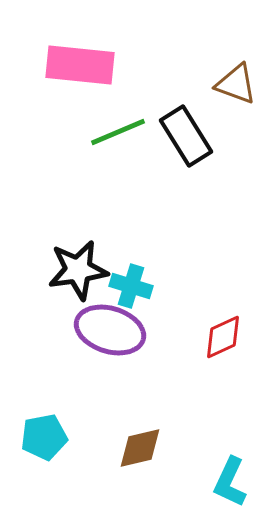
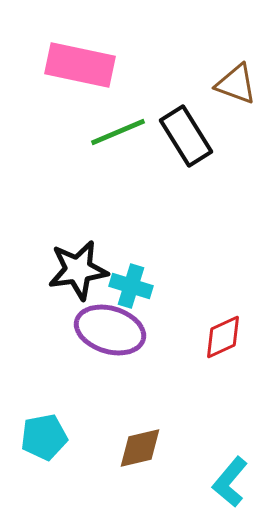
pink rectangle: rotated 6 degrees clockwise
cyan L-shape: rotated 15 degrees clockwise
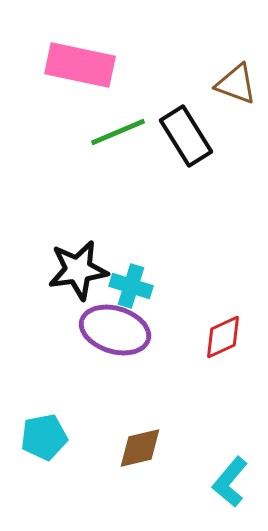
purple ellipse: moved 5 px right
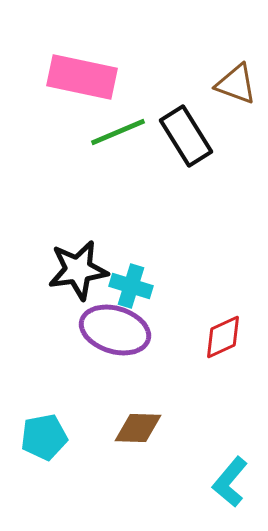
pink rectangle: moved 2 px right, 12 px down
brown diamond: moved 2 px left, 20 px up; rotated 15 degrees clockwise
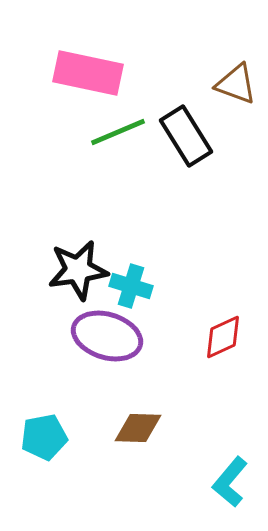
pink rectangle: moved 6 px right, 4 px up
purple ellipse: moved 8 px left, 6 px down
